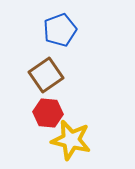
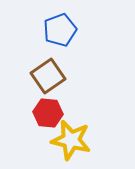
brown square: moved 2 px right, 1 px down
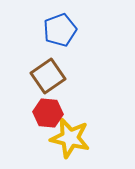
yellow star: moved 1 px left, 2 px up
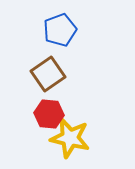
brown square: moved 2 px up
red hexagon: moved 1 px right, 1 px down
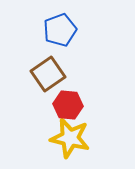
red hexagon: moved 19 px right, 9 px up
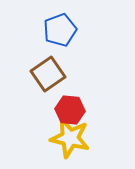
red hexagon: moved 2 px right, 5 px down
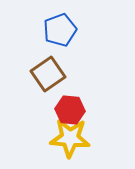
yellow star: rotated 9 degrees counterclockwise
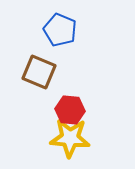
blue pentagon: rotated 28 degrees counterclockwise
brown square: moved 9 px left, 2 px up; rotated 32 degrees counterclockwise
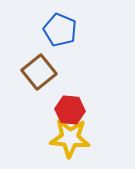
brown square: rotated 28 degrees clockwise
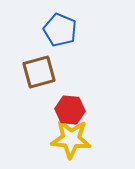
brown square: rotated 24 degrees clockwise
yellow star: moved 1 px right, 1 px down
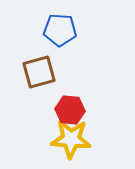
blue pentagon: rotated 20 degrees counterclockwise
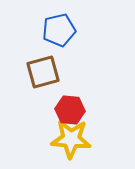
blue pentagon: moved 1 px left; rotated 16 degrees counterclockwise
brown square: moved 4 px right
